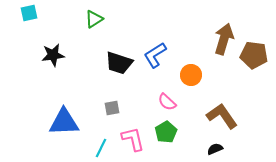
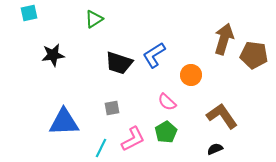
blue L-shape: moved 1 px left
pink L-shape: rotated 76 degrees clockwise
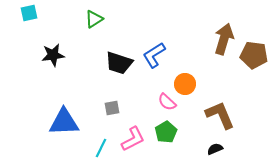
orange circle: moved 6 px left, 9 px down
brown L-shape: moved 2 px left, 1 px up; rotated 12 degrees clockwise
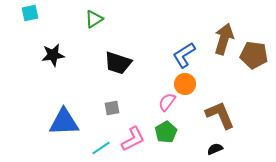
cyan square: moved 1 px right
blue L-shape: moved 30 px right
black trapezoid: moved 1 px left
pink semicircle: rotated 84 degrees clockwise
cyan line: rotated 30 degrees clockwise
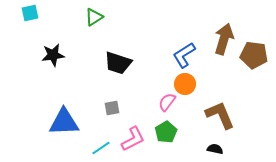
green triangle: moved 2 px up
black semicircle: rotated 35 degrees clockwise
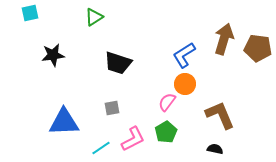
brown pentagon: moved 4 px right, 7 px up
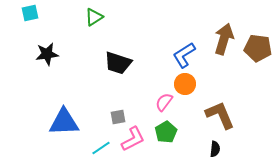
black star: moved 6 px left, 1 px up
pink semicircle: moved 3 px left
gray square: moved 6 px right, 9 px down
black semicircle: rotated 84 degrees clockwise
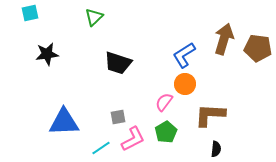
green triangle: rotated 12 degrees counterclockwise
brown L-shape: moved 10 px left; rotated 64 degrees counterclockwise
black semicircle: moved 1 px right
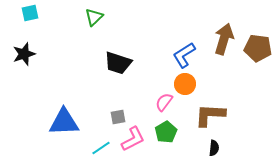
black star: moved 23 px left; rotated 10 degrees counterclockwise
black semicircle: moved 2 px left, 1 px up
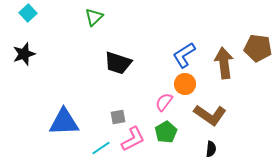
cyan square: moved 2 px left; rotated 30 degrees counterclockwise
brown arrow: moved 24 px down; rotated 24 degrees counterclockwise
brown L-shape: rotated 148 degrees counterclockwise
black semicircle: moved 3 px left, 1 px down
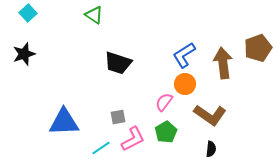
green triangle: moved 2 px up; rotated 42 degrees counterclockwise
brown pentagon: rotated 28 degrees counterclockwise
brown arrow: moved 1 px left
